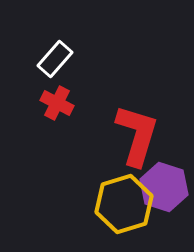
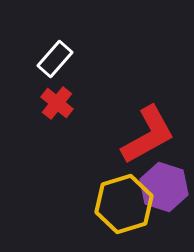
red cross: rotated 12 degrees clockwise
red L-shape: moved 11 px right; rotated 44 degrees clockwise
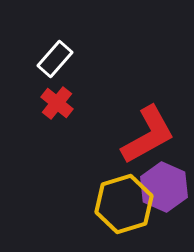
purple hexagon: rotated 6 degrees clockwise
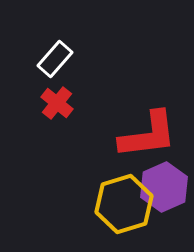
red L-shape: rotated 22 degrees clockwise
purple hexagon: rotated 12 degrees clockwise
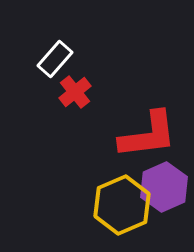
red cross: moved 18 px right, 11 px up; rotated 12 degrees clockwise
yellow hexagon: moved 2 px left, 1 px down; rotated 6 degrees counterclockwise
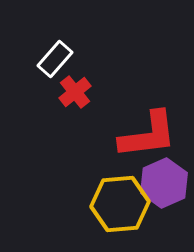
purple hexagon: moved 4 px up
yellow hexagon: moved 2 px left, 1 px up; rotated 18 degrees clockwise
